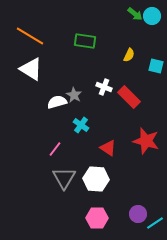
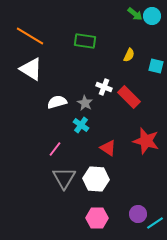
gray star: moved 11 px right, 8 px down
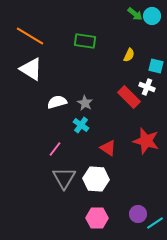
white cross: moved 43 px right
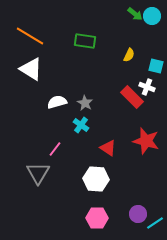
red rectangle: moved 3 px right
gray triangle: moved 26 px left, 5 px up
